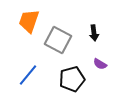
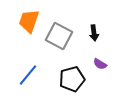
gray square: moved 1 px right, 4 px up
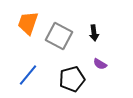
orange trapezoid: moved 1 px left, 2 px down
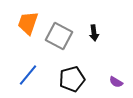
purple semicircle: moved 16 px right, 18 px down
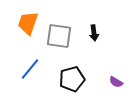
gray square: rotated 20 degrees counterclockwise
blue line: moved 2 px right, 6 px up
